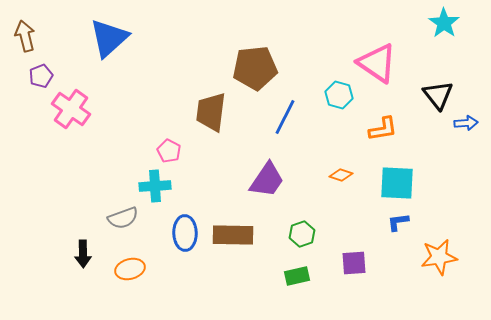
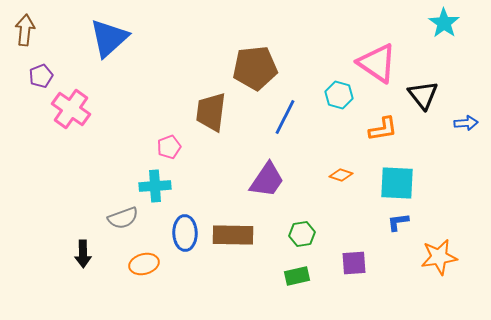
brown arrow: moved 6 px up; rotated 20 degrees clockwise
black triangle: moved 15 px left
pink pentagon: moved 4 px up; rotated 25 degrees clockwise
green hexagon: rotated 10 degrees clockwise
orange ellipse: moved 14 px right, 5 px up
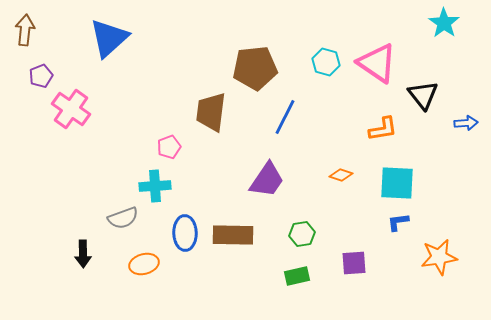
cyan hexagon: moved 13 px left, 33 px up
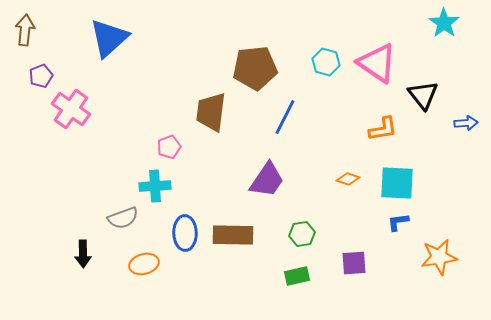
orange diamond: moved 7 px right, 4 px down
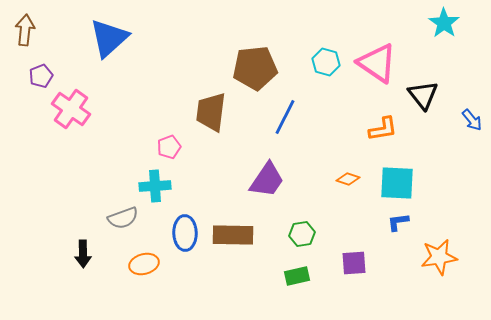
blue arrow: moved 6 px right, 3 px up; rotated 55 degrees clockwise
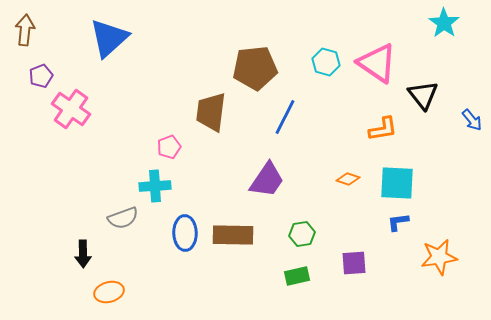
orange ellipse: moved 35 px left, 28 px down
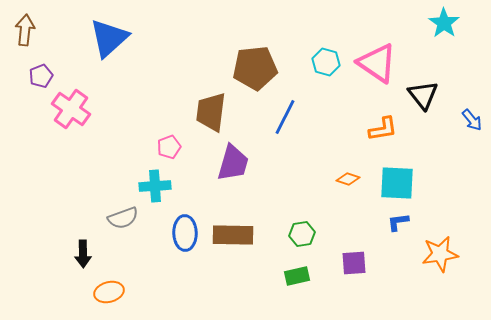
purple trapezoid: moved 34 px left, 17 px up; rotated 18 degrees counterclockwise
orange star: moved 1 px right, 3 px up
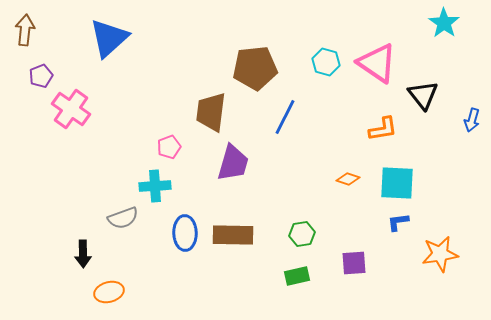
blue arrow: rotated 55 degrees clockwise
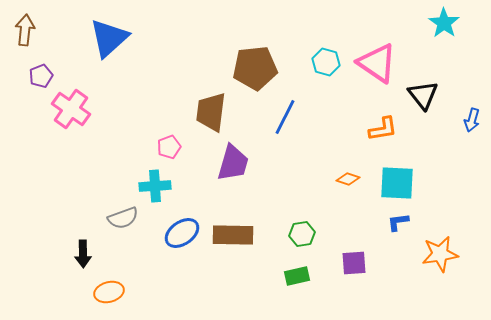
blue ellipse: moved 3 px left; rotated 56 degrees clockwise
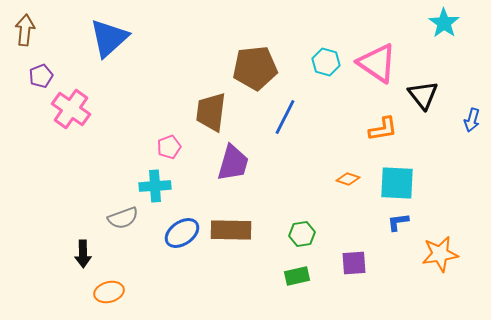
brown rectangle: moved 2 px left, 5 px up
